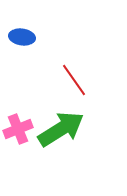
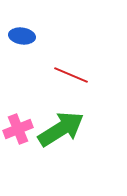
blue ellipse: moved 1 px up
red line: moved 3 px left, 5 px up; rotated 32 degrees counterclockwise
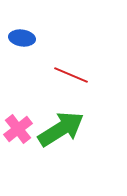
blue ellipse: moved 2 px down
pink cross: rotated 16 degrees counterclockwise
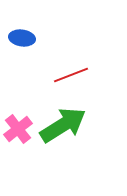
red line: rotated 44 degrees counterclockwise
green arrow: moved 2 px right, 4 px up
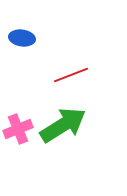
pink cross: rotated 16 degrees clockwise
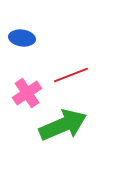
green arrow: rotated 9 degrees clockwise
pink cross: moved 9 px right, 36 px up; rotated 12 degrees counterclockwise
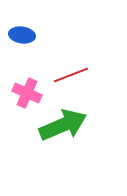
blue ellipse: moved 3 px up
pink cross: rotated 32 degrees counterclockwise
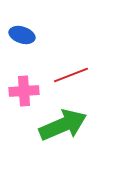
blue ellipse: rotated 10 degrees clockwise
pink cross: moved 3 px left, 2 px up; rotated 28 degrees counterclockwise
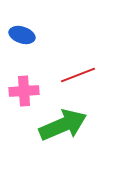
red line: moved 7 px right
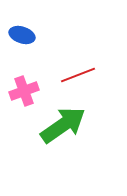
pink cross: rotated 16 degrees counterclockwise
green arrow: rotated 12 degrees counterclockwise
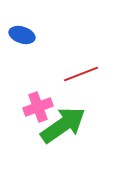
red line: moved 3 px right, 1 px up
pink cross: moved 14 px right, 16 px down
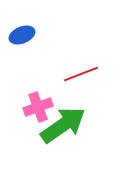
blue ellipse: rotated 40 degrees counterclockwise
